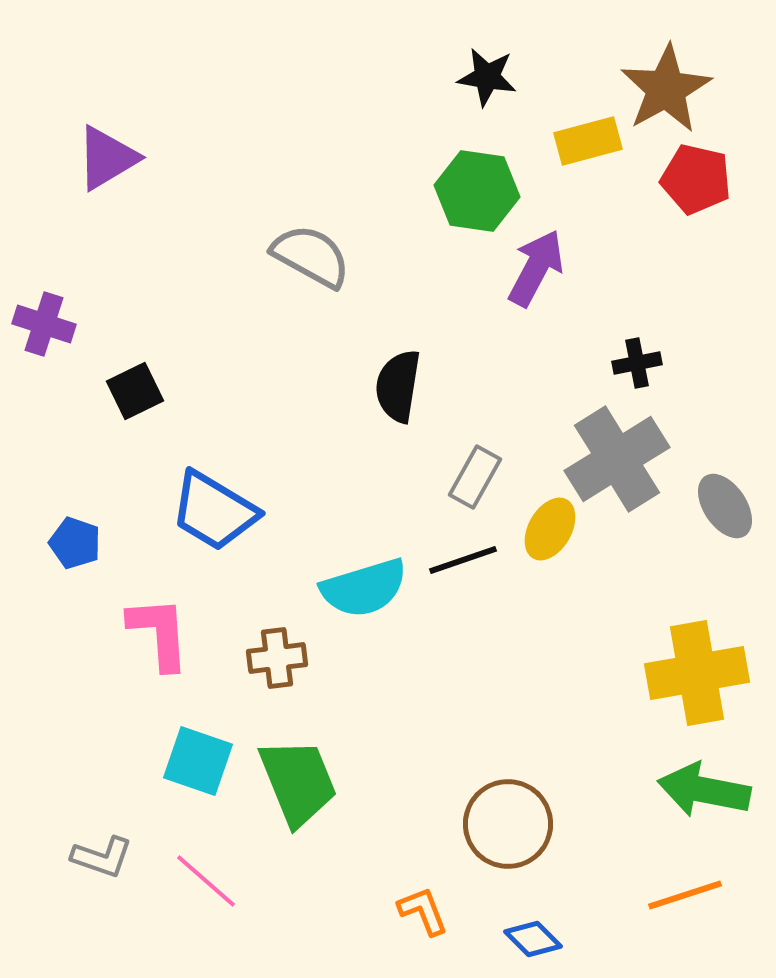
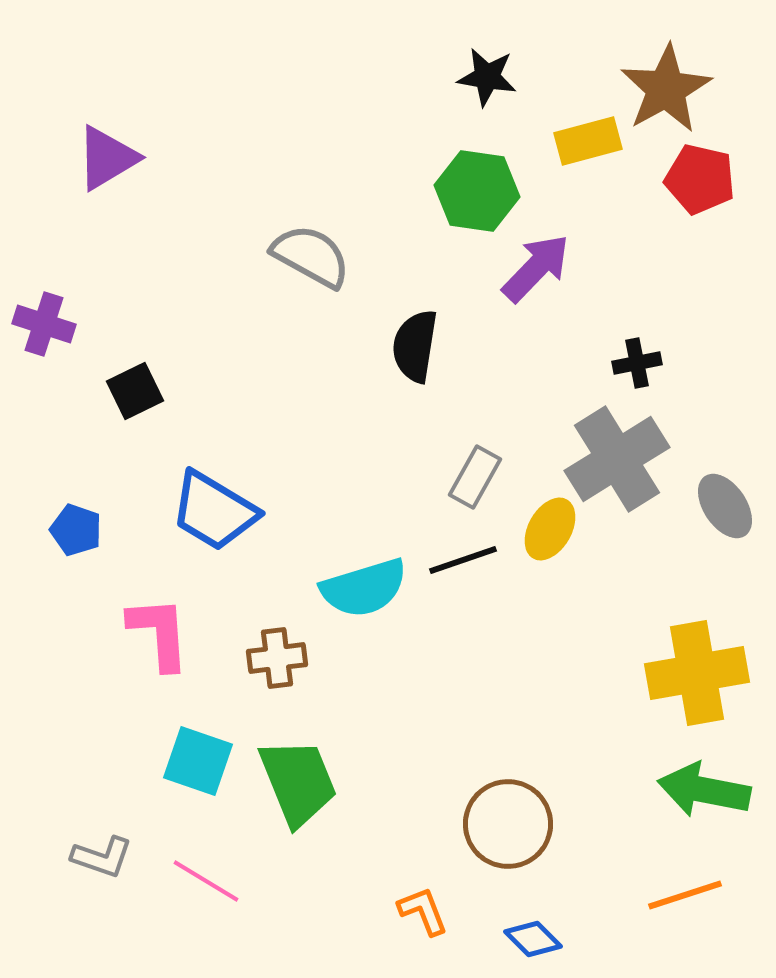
red pentagon: moved 4 px right
purple arrow: rotated 16 degrees clockwise
black semicircle: moved 17 px right, 40 px up
blue pentagon: moved 1 px right, 13 px up
pink line: rotated 10 degrees counterclockwise
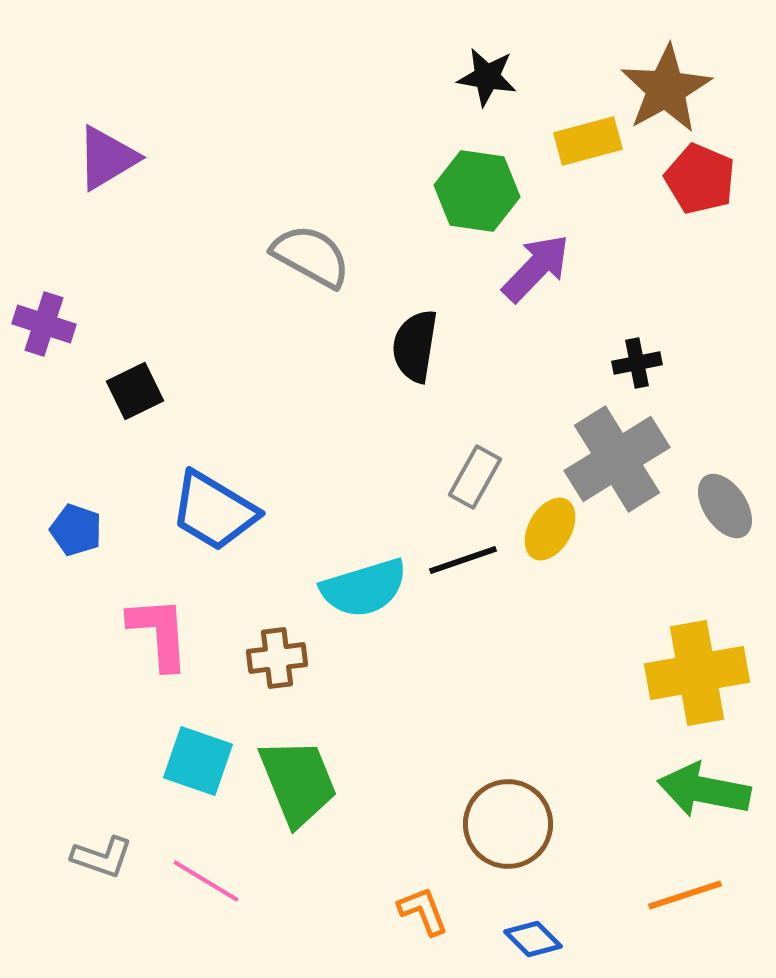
red pentagon: rotated 10 degrees clockwise
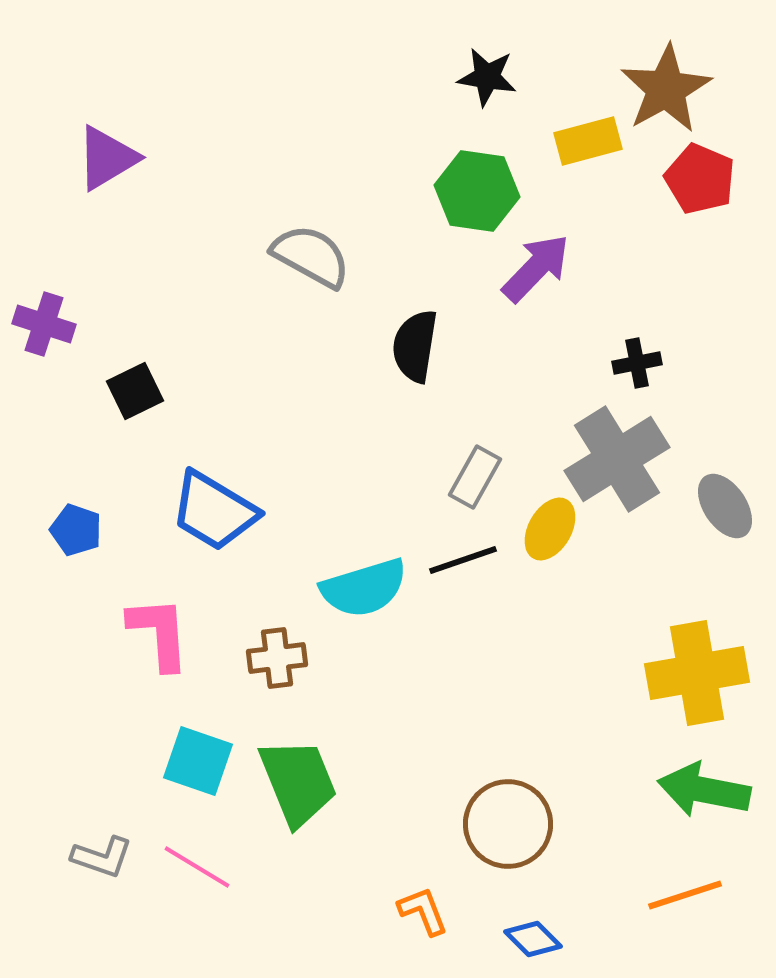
pink line: moved 9 px left, 14 px up
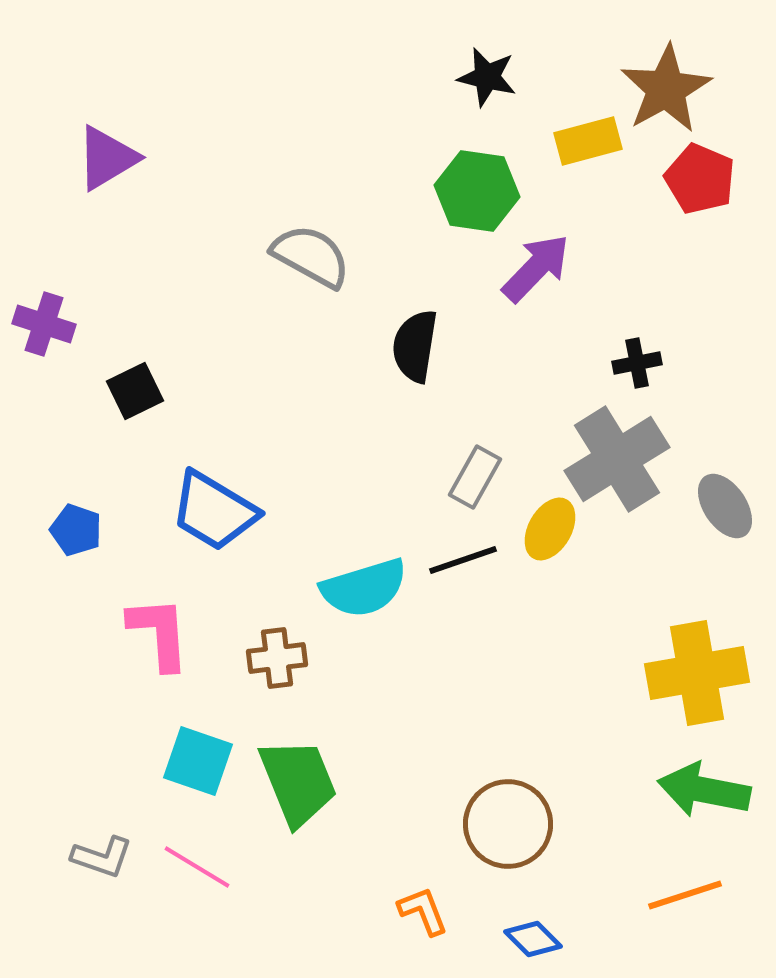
black star: rotated 4 degrees clockwise
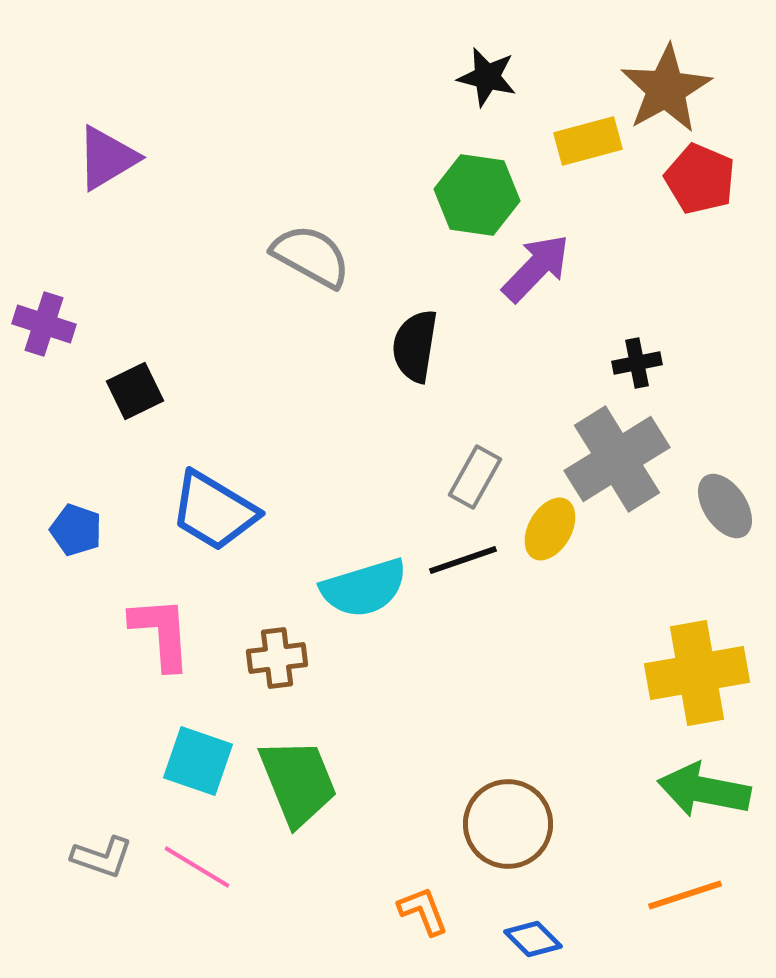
green hexagon: moved 4 px down
pink L-shape: moved 2 px right
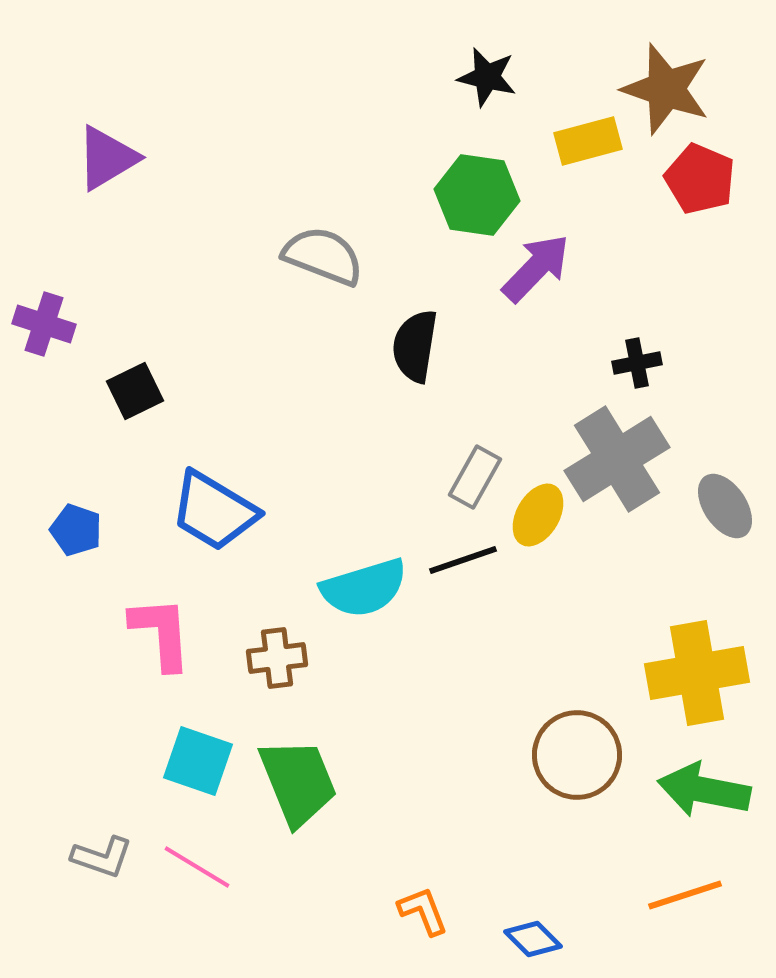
brown star: rotated 24 degrees counterclockwise
gray semicircle: moved 12 px right; rotated 8 degrees counterclockwise
yellow ellipse: moved 12 px left, 14 px up
brown circle: moved 69 px right, 69 px up
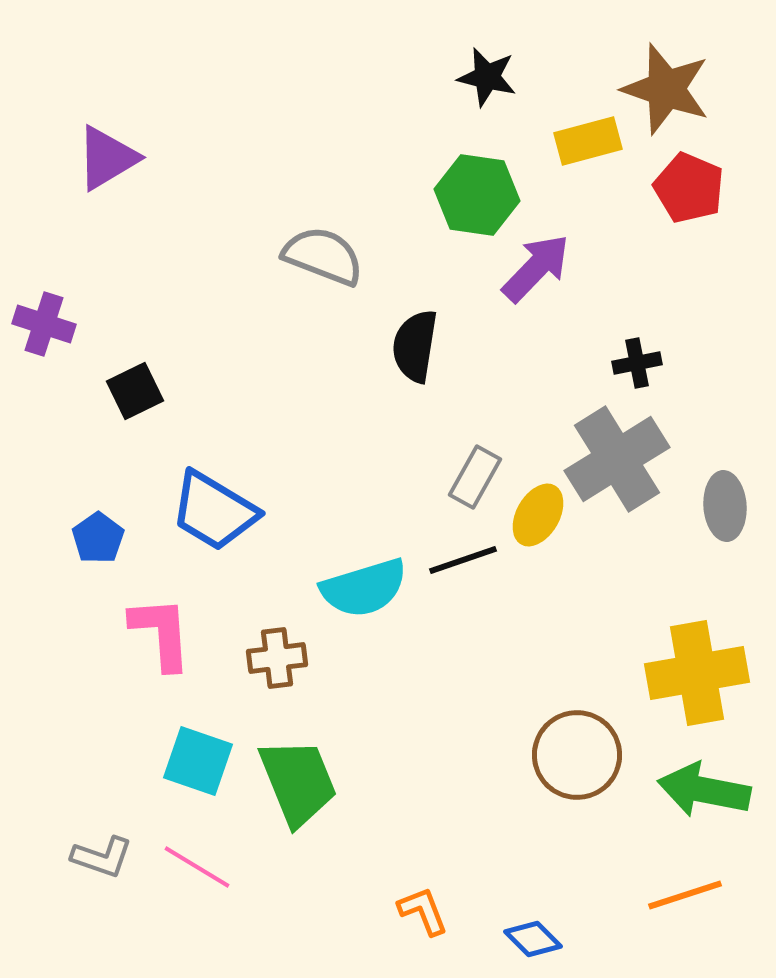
red pentagon: moved 11 px left, 9 px down
gray ellipse: rotated 30 degrees clockwise
blue pentagon: moved 22 px right, 8 px down; rotated 18 degrees clockwise
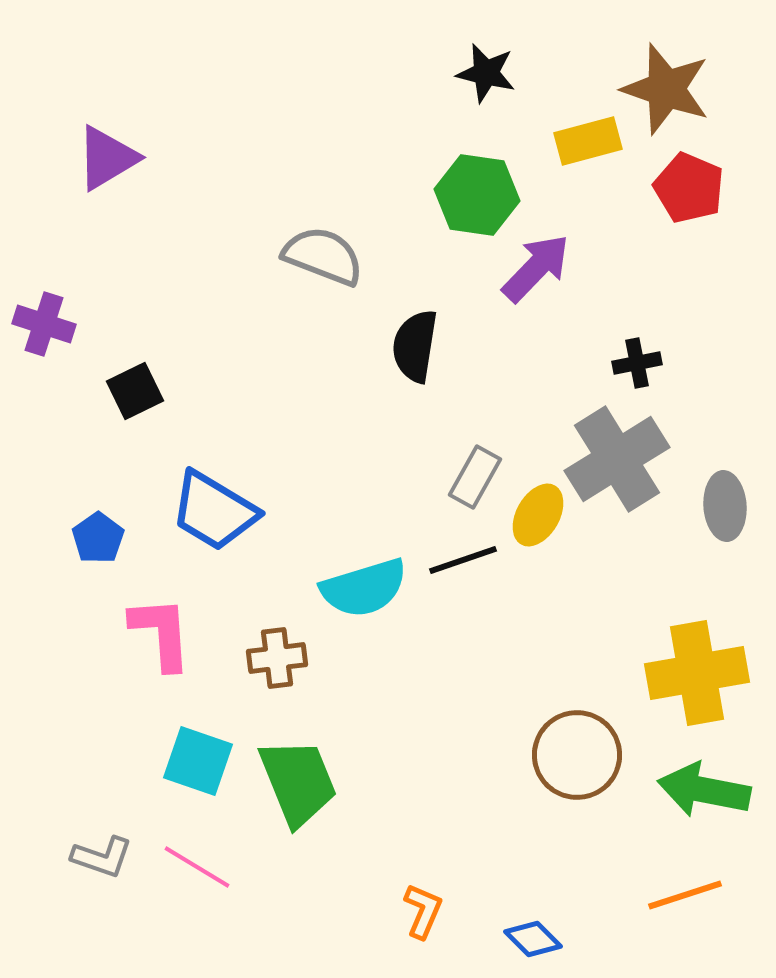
black star: moved 1 px left, 4 px up
orange L-shape: rotated 44 degrees clockwise
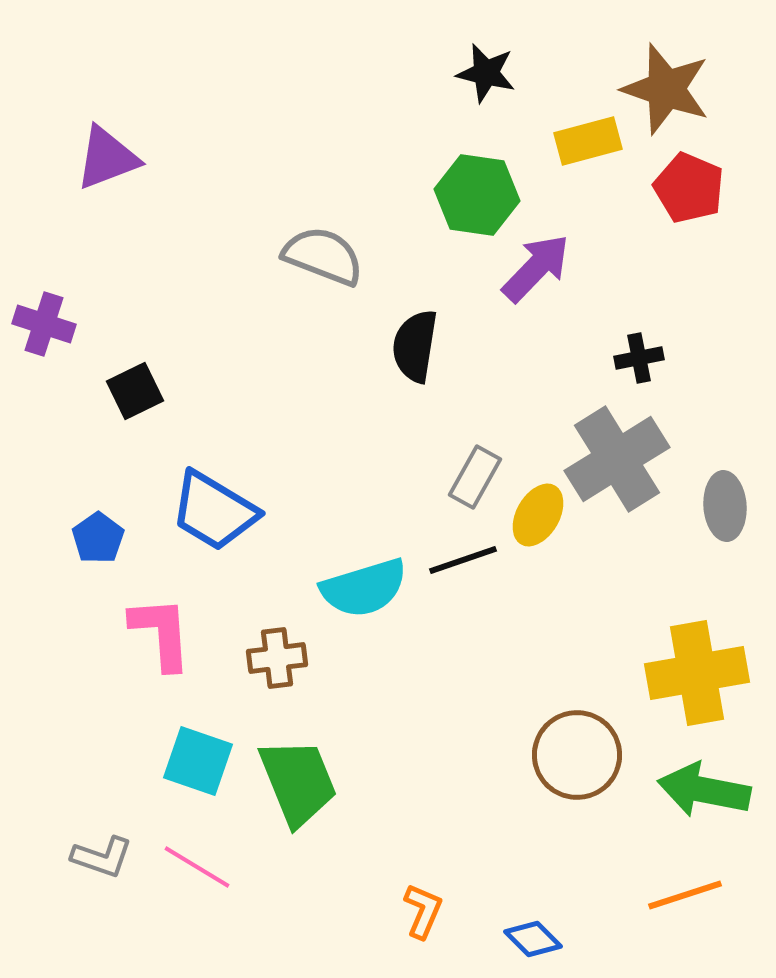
purple triangle: rotated 10 degrees clockwise
black cross: moved 2 px right, 5 px up
